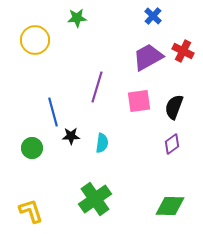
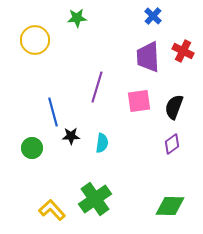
purple trapezoid: rotated 64 degrees counterclockwise
yellow L-shape: moved 21 px right, 1 px up; rotated 24 degrees counterclockwise
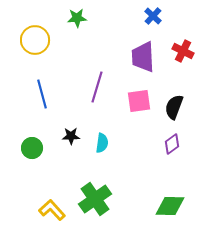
purple trapezoid: moved 5 px left
blue line: moved 11 px left, 18 px up
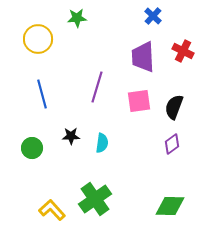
yellow circle: moved 3 px right, 1 px up
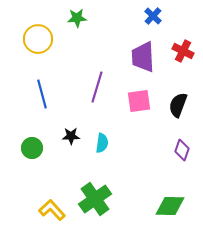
black semicircle: moved 4 px right, 2 px up
purple diamond: moved 10 px right, 6 px down; rotated 35 degrees counterclockwise
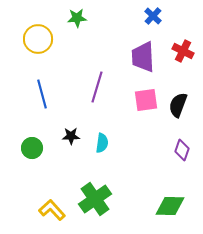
pink square: moved 7 px right, 1 px up
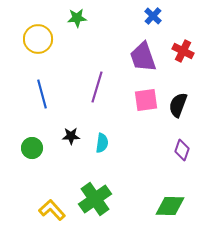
purple trapezoid: rotated 16 degrees counterclockwise
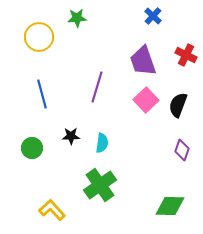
yellow circle: moved 1 px right, 2 px up
red cross: moved 3 px right, 4 px down
purple trapezoid: moved 4 px down
pink square: rotated 35 degrees counterclockwise
green cross: moved 5 px right, 14 px up
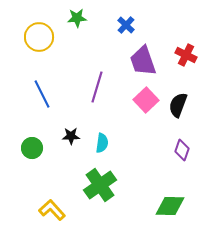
blue cross: moved 27 px left, 9 px down
blue line: rotated 12 degrees counterclockwise
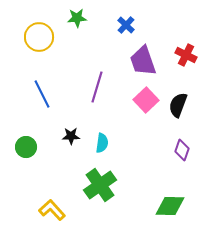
green circle: moved 6 px left, 1 px up
